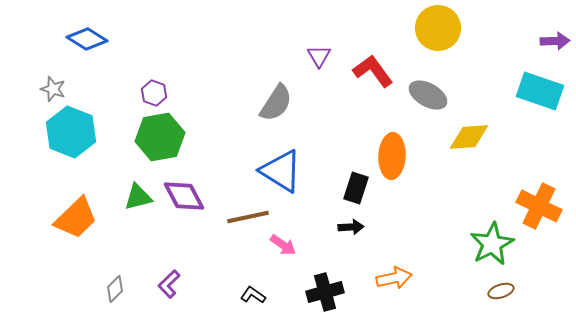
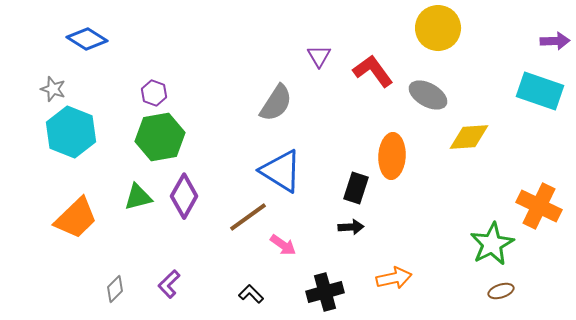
purple diamond: rotated 57 degrees clockwise
brown line: rotated 24 degrees counterclockwise
black L-shape: moved 2 px left, 1 px up; rotated 10 degrees clockwise
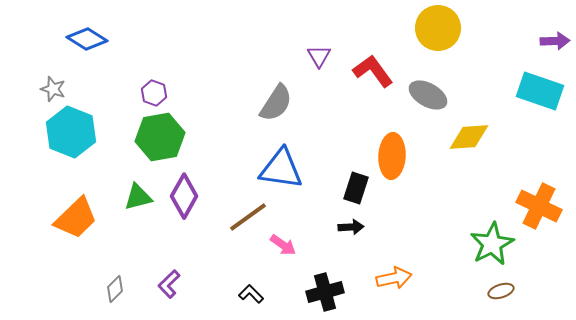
blue triangle: moved 2 px up; rotated 24 degrees counterclockwise
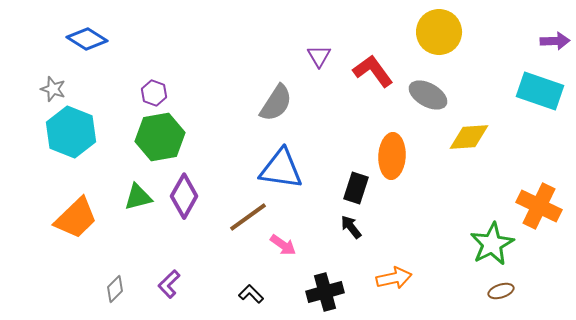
yellow circle: moved 1 px right, 4 px down
black arrow: rotated 125 degrees counterclockwise
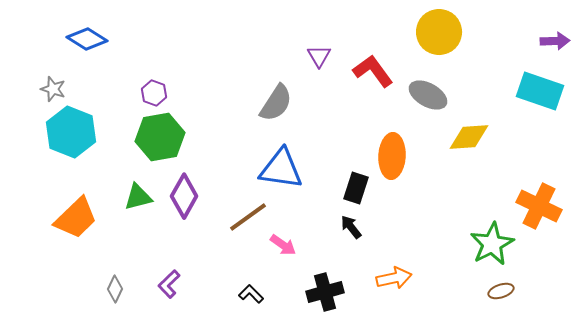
gray diamond: rotated 20 degrees counterclockwise
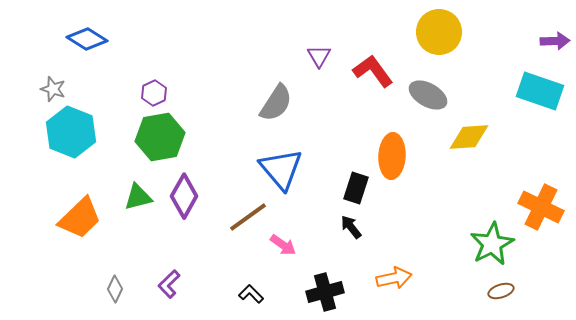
purple hexagon: rotated 15 degrees clockwise
blue triangle: rotated 42 degrees clockwise
orange cross: moved 2 px right, 1 px down
orange trapezoid: moved 4 px right
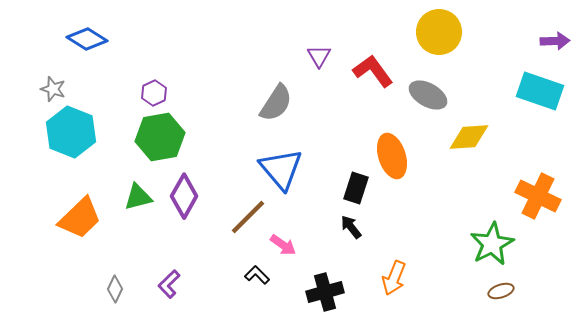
orange ellipse: rotated 21 degrees counterclockwise
orange cross: moved 3 px left, 11 px up
brown line: rotated 9 degrees counterclockwise
orange arrow: rotated 124 degrees clockwise
black L-shape: moved 6 px right, 19 px up
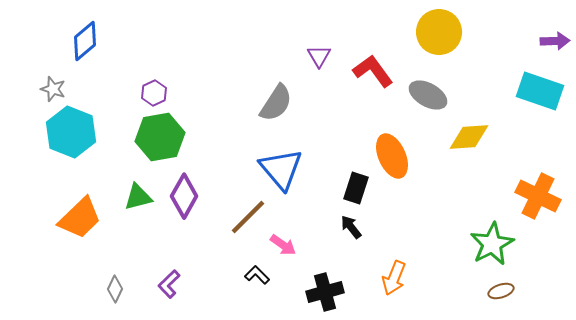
blue diamond: moved 2 px left, 2 px down; rotated 72 degrees counterclockwise
orange ellipse: rotated 6 degrees counterclockwise
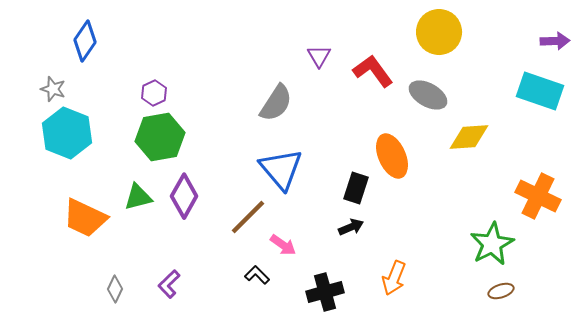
blue diamond: rotated 15 degrees counterclockwise
cyan hexagon: moved 4 px left, 1 px down
orange trapezoid: moved 5 px right; rotated 69 degrees clockwise
black arrow: rotated 105 degrees clockwise
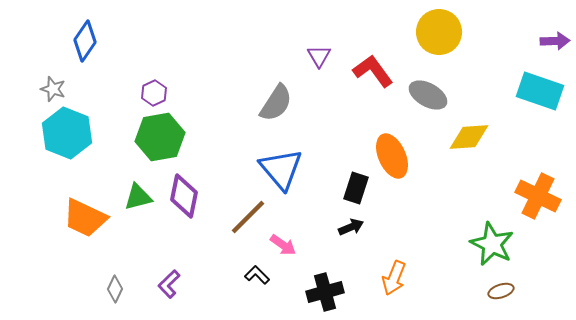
purple diamond: rotated 18 degrees counterclockwise
green star: rotated 18 degrees counterclockwise
